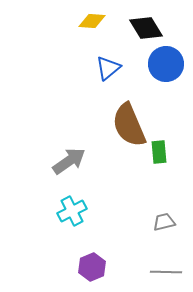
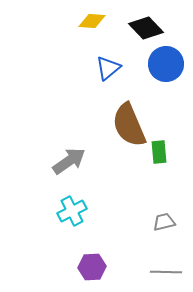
black diamond: rotated 12 degrees counterclockwise
purple hexagon: rotated 20 degrees clockwise
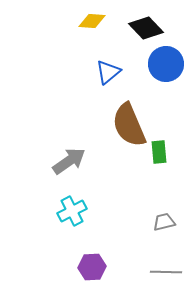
blue triangle: moved 4 px down
